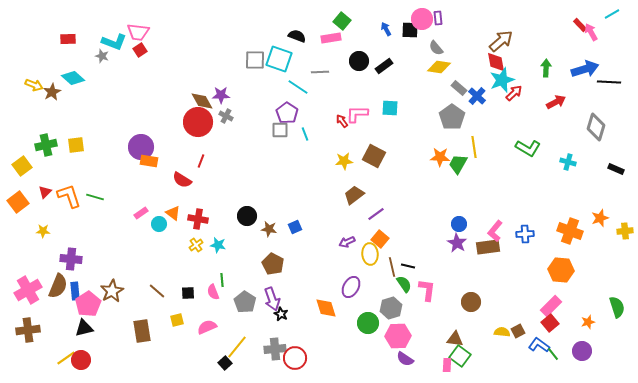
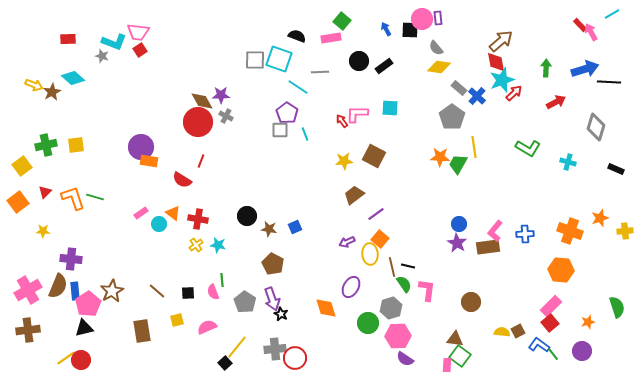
orange L-shape at (69, 196): moved 4 px right, 2 px down
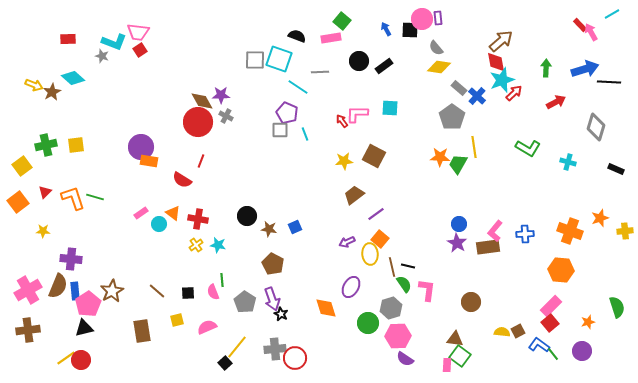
purple pentagon at (287, 113): rotated 10 degrees counterclockwise
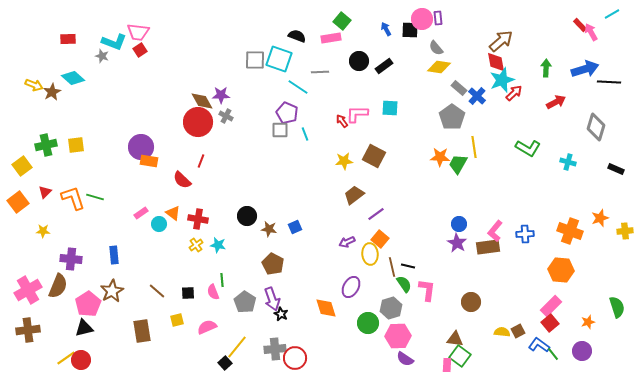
red semicircle at (182, 180): rotated 12 degrees clockwise
blue rectangle at (75, 291): moved 39 px right, 36 px up
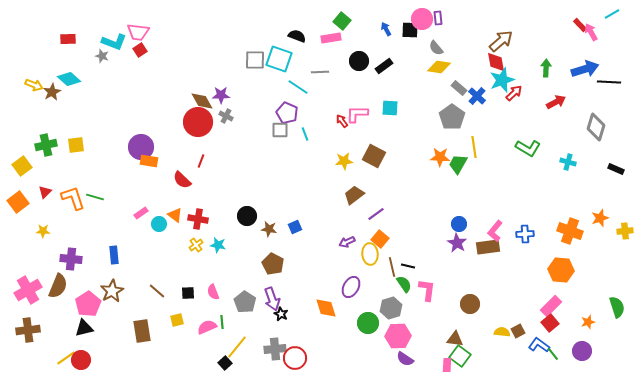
cyan diamond at (73, 78): moved 4 px left, 1 px down
orange triangle at (173, 213): moved 2 px right, 2 px down
green line at (222, 280): moved 42 px down
brown circle at (471, 302): moved 1 px left, 2 px down
